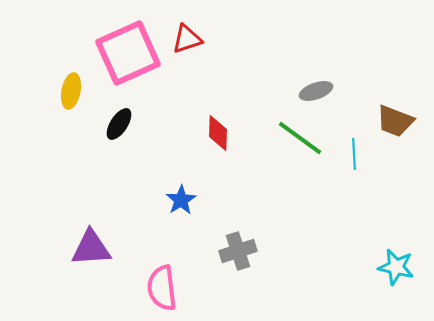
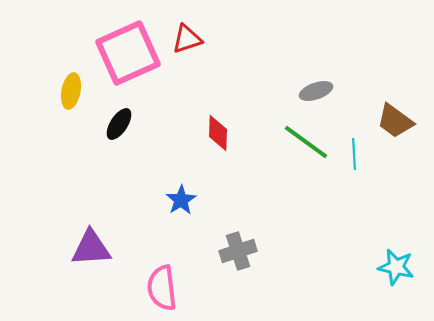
brown trapezoid: rotated 15 degrees clockwise
green line: moved 6 px right, 4 px down
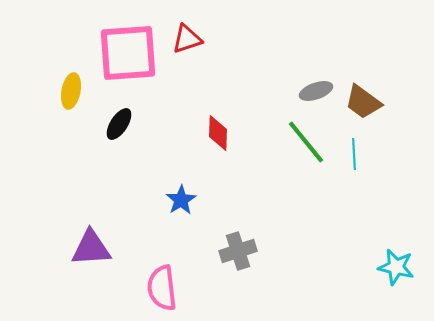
pink square: rotated 20 degrees clockwise
brown trapezoid: moved 32 px left, 19 px up
green line: rotated 15 degrees clockwise
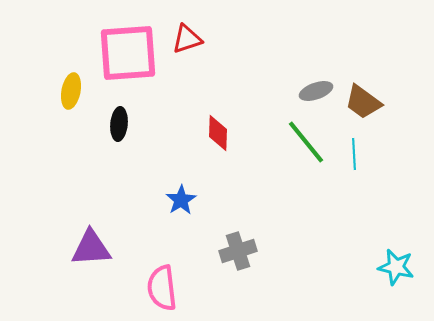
black ellipse: rotated 28 degrees counterclockwise
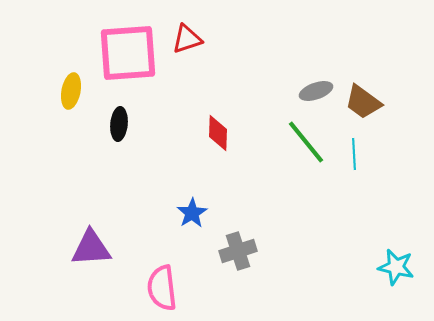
blue star: moved 11 px right, 13 px down
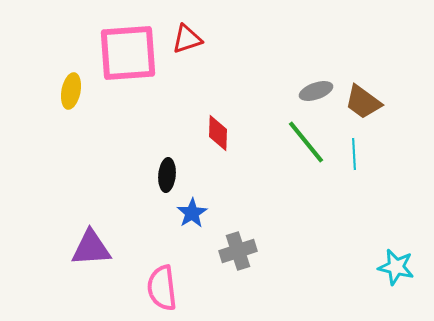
black ellipse: moved 48 px right, 51 px down
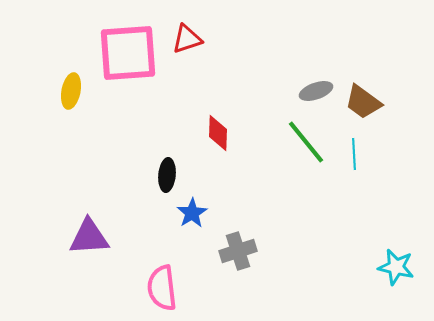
purple triangle: moved 2 px left, 11 px up
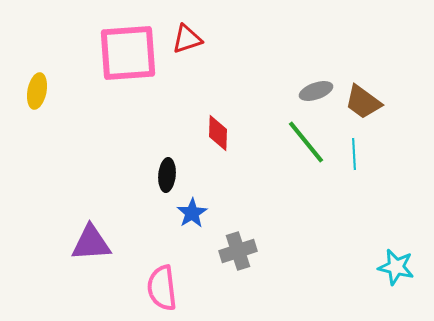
yellow ellipse: moved 34 px left
purple triangle: moved 2 px right, 6 px down
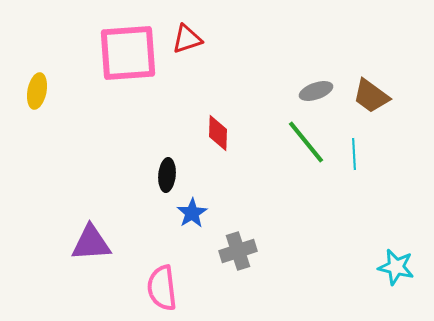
brown trapezoid: moved 8 px right, 6 px up
